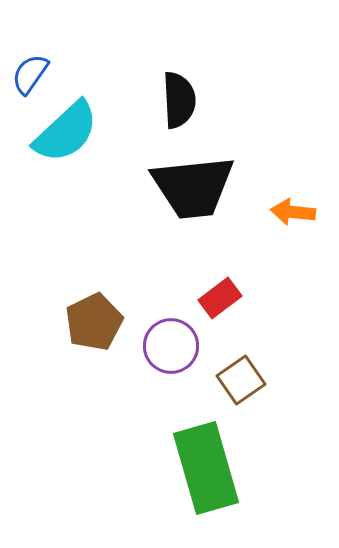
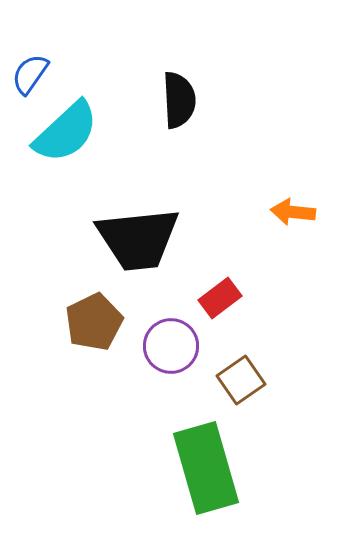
black trapezoid: moved 55 px left, 52 px down
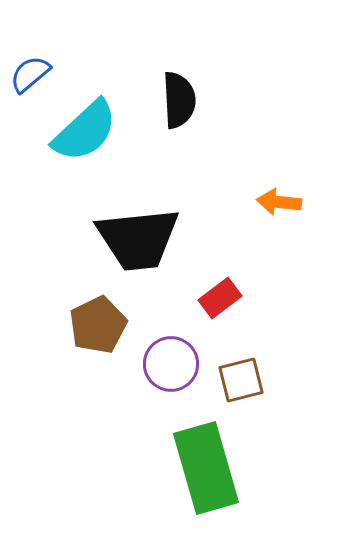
blue semicircle: rotated 15 degrees clockwise
cyan semicircle: moved 19 px right, 1 px up
orange arrow: moved 14 px left, 10 px up
brown pentagon: moved 4 px right, 3 px down
purple circle: moved 18 px down
brown square: rotated 21 degrees clockwise
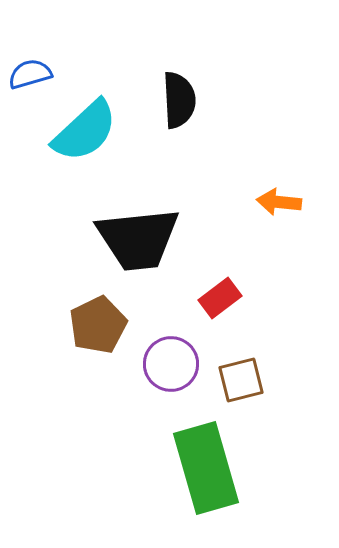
blue semicircle: rotated 24 degrees clockwise
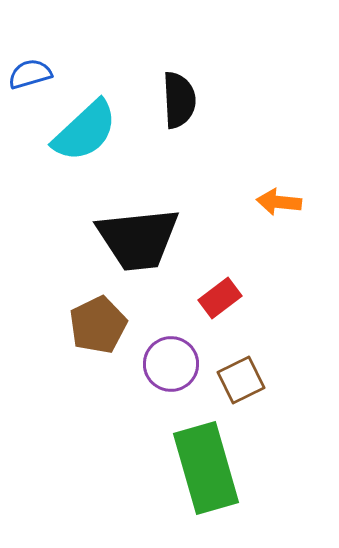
brown square: rotated 12 degrees counterclockwise
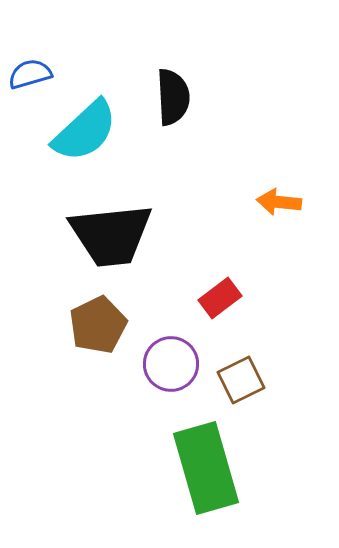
black semicircle: moved 6 px left, 3 px up
black trapezoid: moved 27 px left, 4 px up
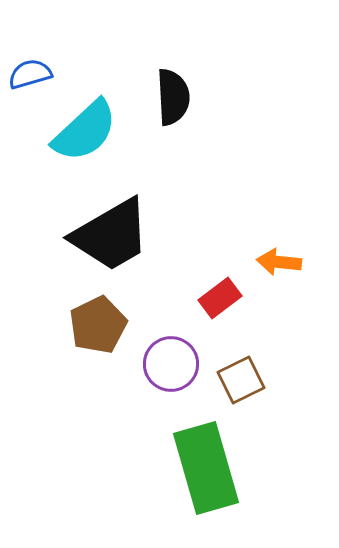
orange arrow: moved 60 px down
black trapezoid: rotated 24 degrees counterclockwise
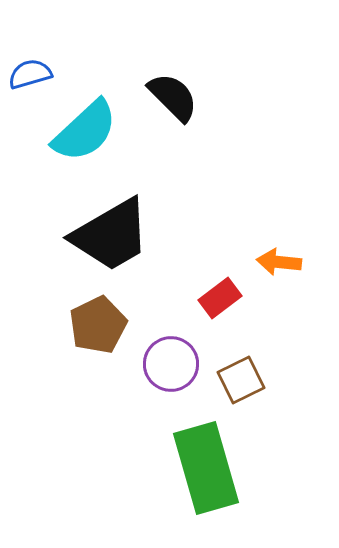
black semicircle: rotated 42 degrees counterclockwise
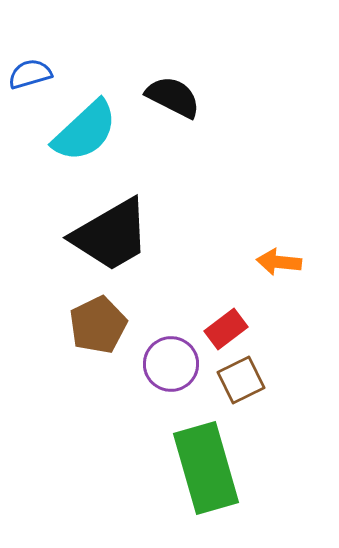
black semicircle: rotated 18 degrees counterclockwise
red rectangle: moved 6 px right, 31 px down
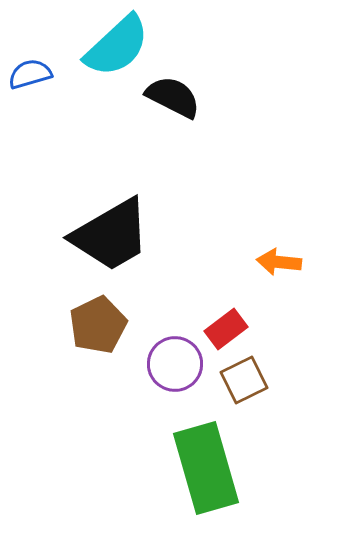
cyan semicircle: moved 32 px right, 85 px up
purple circle: moved 4 px right
brown square: moved 3 px right
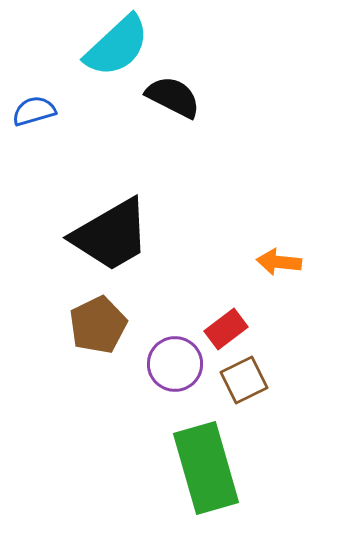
blue semicircle: moved 4 px right, 37 px down
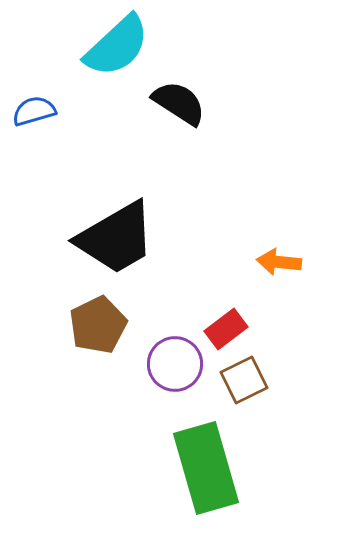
black semicircle: moved 6 px right, 6 px down; rotated 6 degrees clockwise
black trapezoid: moved 5 px right, 3 px down
